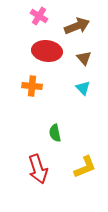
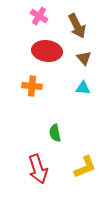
brown arrow: rotated 85 degrees clockwise
cyan triangle: rotated 42 degrees counterclockwise
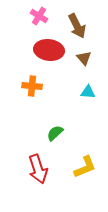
red ellipse: moved 2 px right, 1 px up
cyan triangle: moved 5 px right, 4 px down
green semicircle: rotated 60 degrees clockwise
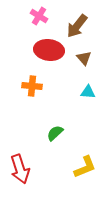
brown arrow: rotated 65 degrees clockwise
red arrow: moved 18 px left
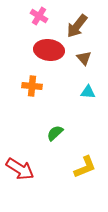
red arrow: rotated 40 degrees counterclockwise
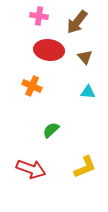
pink cross: rotated 24 degrees counterclockwise
brown arrow: moved 4 px up
brown triangle: moved 1 px right, 1 px up
orange cross: rotated 18 degrees clockwise
green semicircle: moved 4 px left, 3 px up
red arrow: moved 11 px right; rotated 12 degrees counterclockwise
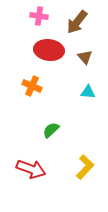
yellow L-shape: rotated 25 degrees counterclockwise
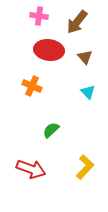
cyan triangle: rotated 42 degrees clockwise
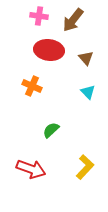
brown arrow: moved 4 px left, 2 px up
brown triangle: moved 1 px right, 1 px down
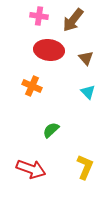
yellow L-shape: rotated 20 degrees counterclockwise
